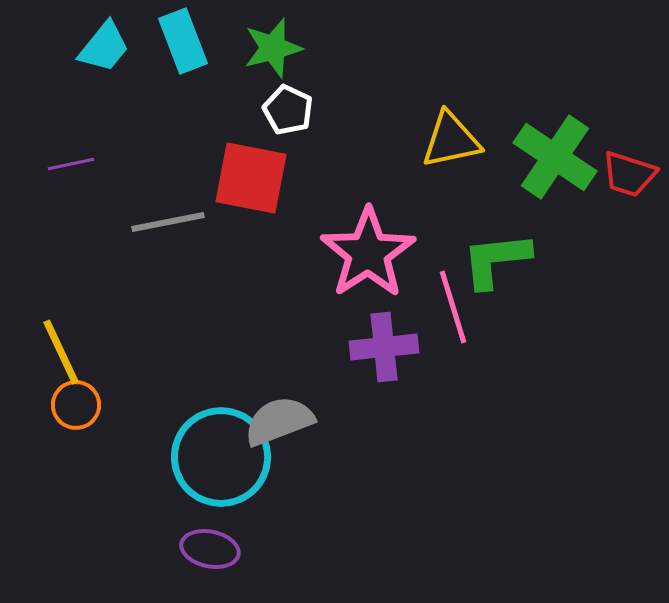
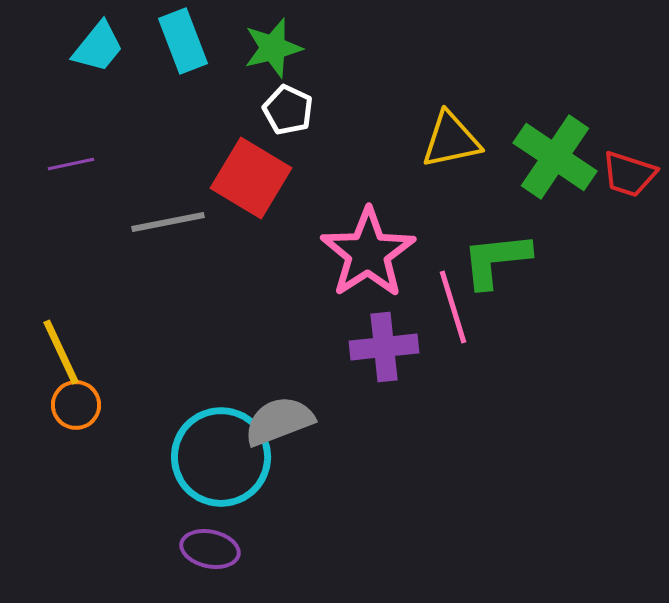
cyan trapezoid: moved 6 px left
red square: rotated 20 degrees clockwise
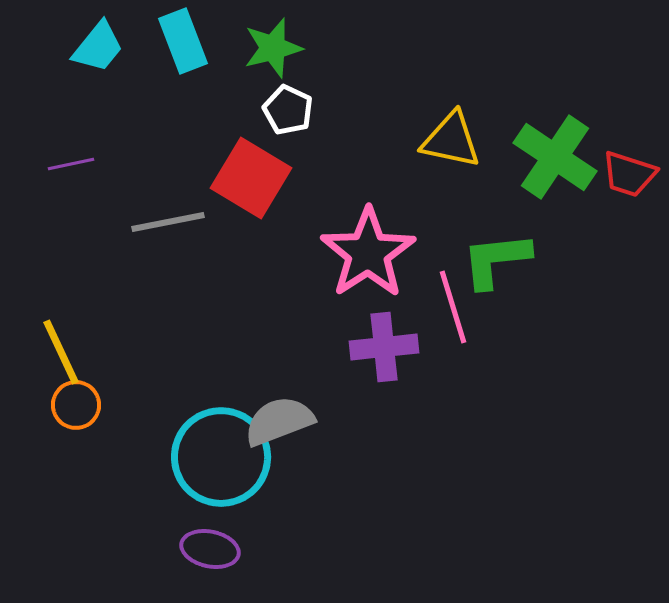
yellow triangle: rotated 24 degrees clockwise
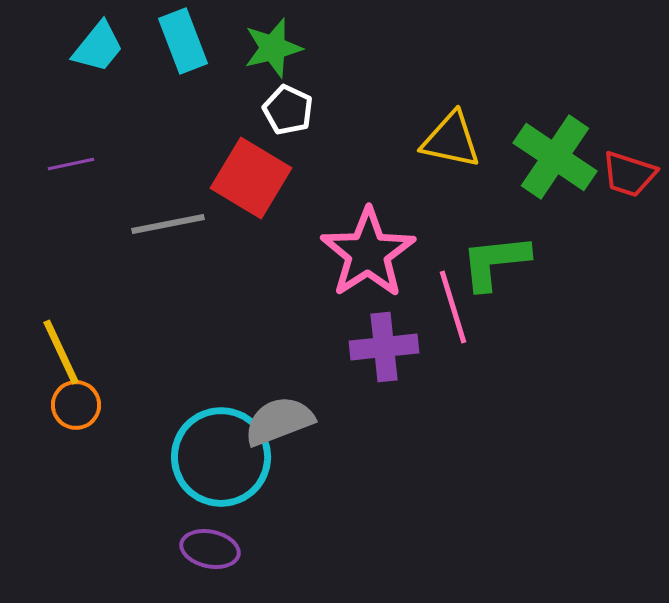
gray line: moved 2 px down
green L-shape: moved 1 px left, 2 px down
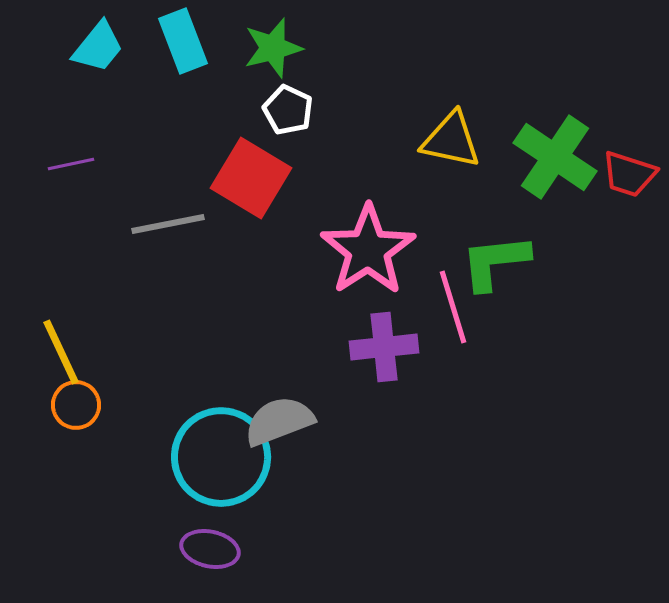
pink star: moved 3 px up
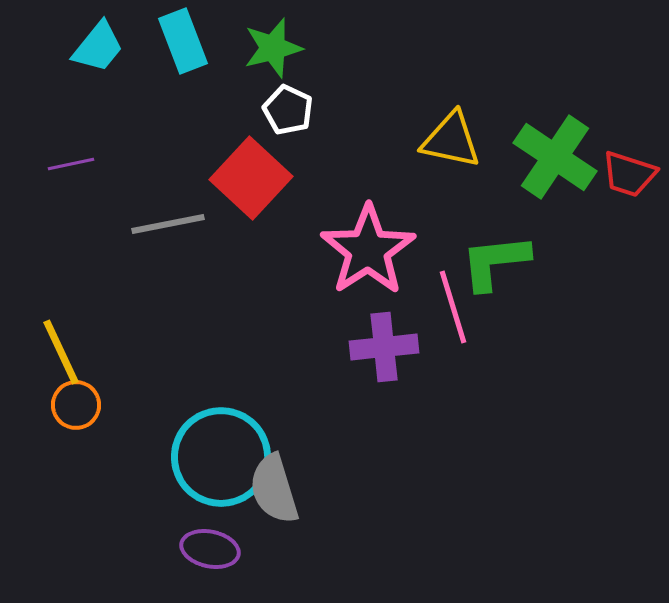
red square: rotated 12 degrees clockwise
gray semicircle: moved 5 px left, 68 px down; rotated 86 degrees counterclockwise
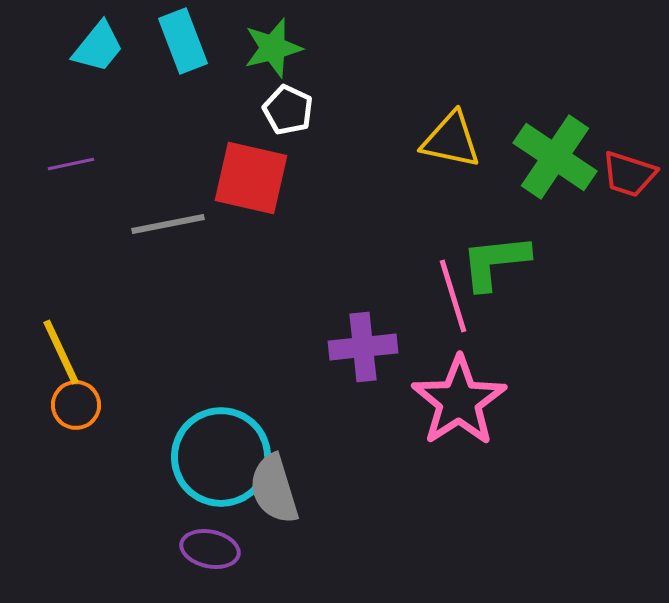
red square: rotated 30 degrees counterclockwise
pink star: moved 91 px right, 151 px down
pink line: moved 11 px up
purple cross: moved 21 px left
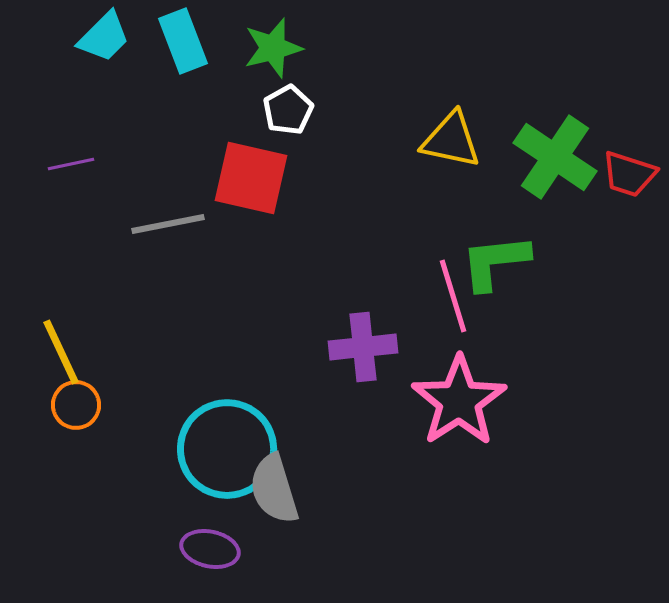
cyan trapezoid: moved 6 px right, 10 px up; rotated 6 degrees clockwise
white pentagon: rotated 18 degrees clockwise
cyan circle: moved 6 px right, 8 px up
